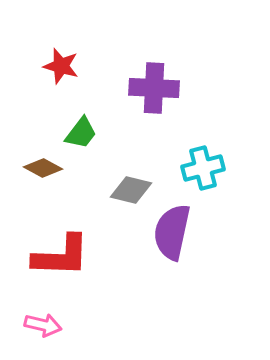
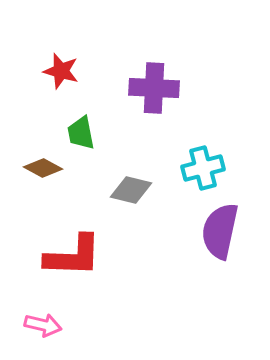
red star: moved 5 px down
green trapezoid: rotated 132 degrees clockwise
purple semicircle: moved 48 px right, 1 px up
red L-shape: moved 12 px right
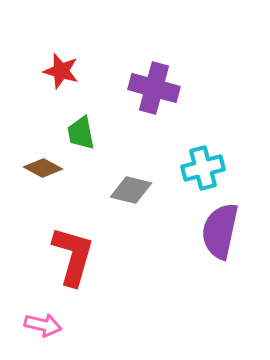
purple cross: rotated 12 degrees clockwise
red L-shape: rotated 76 degrees counterclockwise
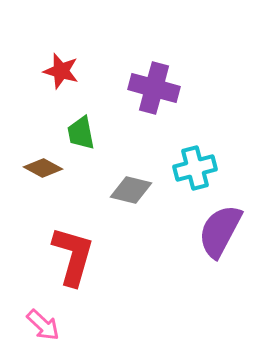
cyan cross: moved 8 px left
purple semicircle: rotated 16 degrees clockwise
pink arrow: rotated 30 degrees clockwise
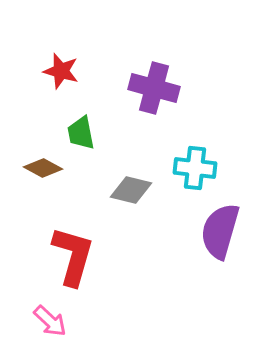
cyan cross: rotated 21 degrees clockwise
purple semicircle: rotated 12 degrees counterclockwise
pink arrow: moved 7 px right, 4 px up
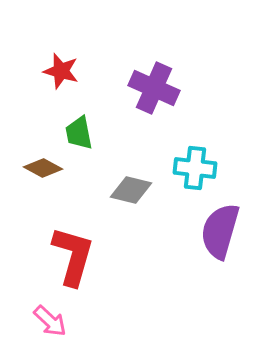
purple cross: rotated 9 degrees clockwise
green trapezoid: moved 2 px left
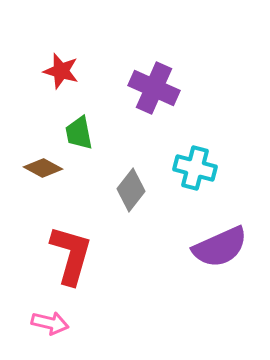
cyan cross: rotated 9 degrees clockwise
gray diamond: rotated 66 degrees counterclockwise
purple semicircle: moved 16 px down; rotated 130 degrees counterclockwise
red L-shape: moved 2 px left, 1 px up
pink arrow: moved 2 px down; rotated 30 degrees counterclockwise
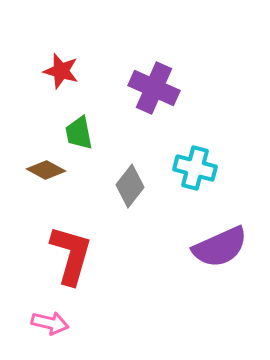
brown diamond: moved 3 px right, 2 px down
gray diamond: moved 1 px left, 4 px up
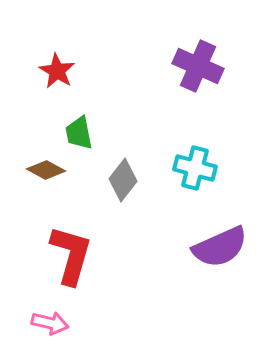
red star: moved 4 px left; rotated 15 degrees clockwise
purple cross: moved 44 px right, 22 px up
gray diamond: moved 7 px left, 6 px up
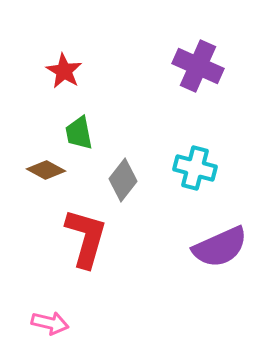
red star: moved 7 px right
red L-shape: moved 15 px right, 17 px up
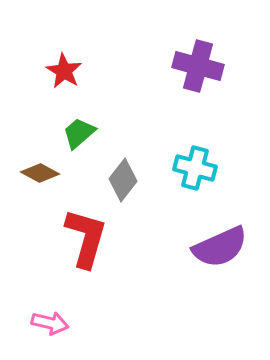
purple cross: rotated 9 degrees counterclockwise
green trapezoid: rotated 60 degrees clockwise
brown diamond: moved 6 px left, 3 px down
